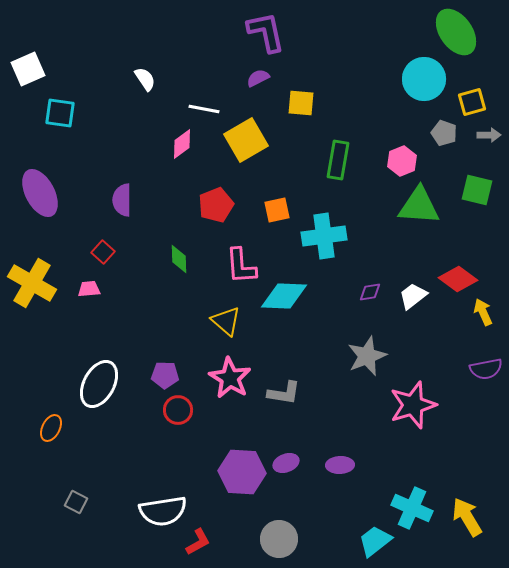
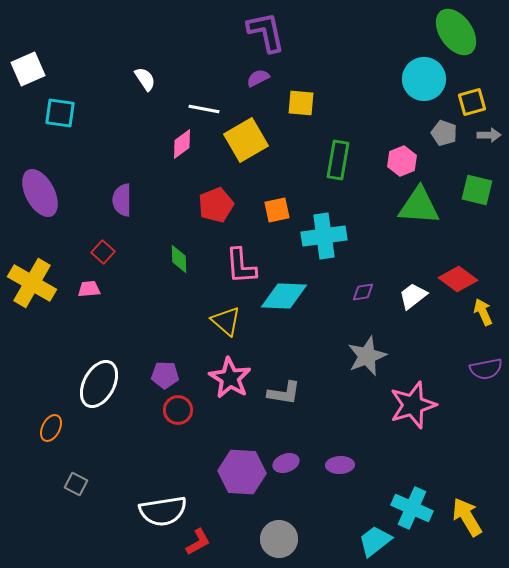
purple diamond at (370, 292): moved 7 px left
gray square at (76, 502): moved 18 px up
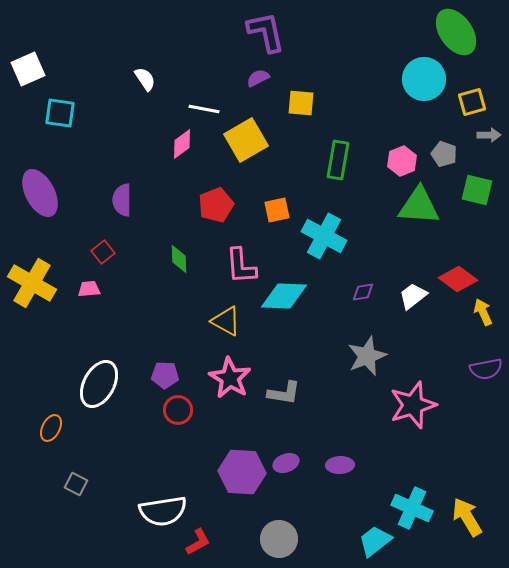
gray pentagon at (444, 133): moved 21 px down
cyan cross at (324, 236): rotated 36 degrees clockwise
red square at (103, 252): rotated 10 degrees clockwise
yellow triangle at (226, 321): rotated 12 degrees counterclockwise
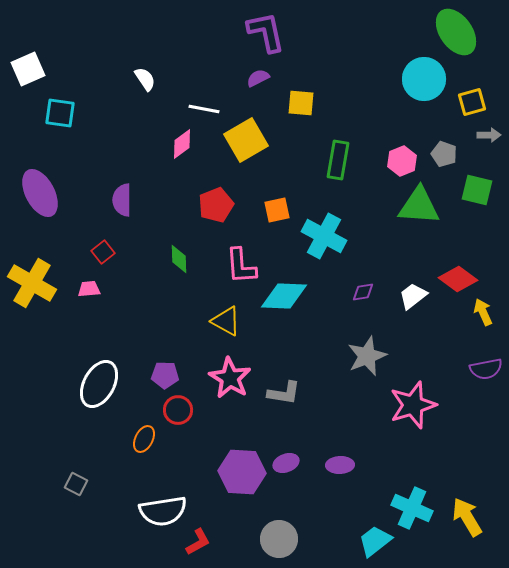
orange ellipse at (51, 428): moved 93 px right, 11 px down
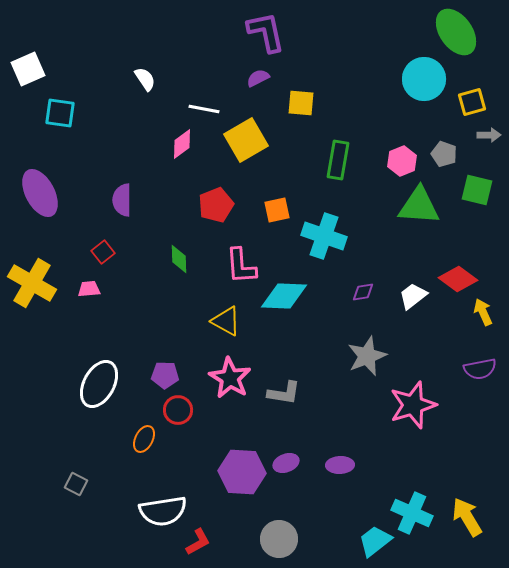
cyan cross at (324, 236): rotated 9 degrees counterclockwise
purple semicircle at (486, 369): moved 6 px left
cyan cross at (412, 508): moved 5 px down
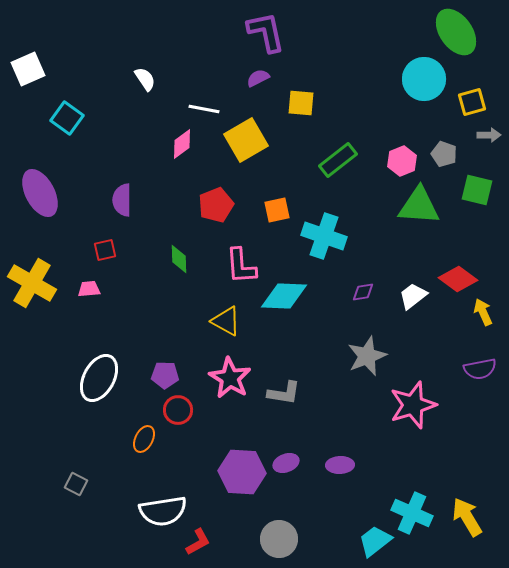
cyan square at (60, 113): moved 7 px right, 5 px down; rotated 28 degrees clockwise
green rectangle at (338, 160): rotated 42 degrees clockwise
red square at (103, 252): moved 2 px right, 2 px up; rotated 25 degrees clockwise
white ellipse at (99, 384): moved 6 px up
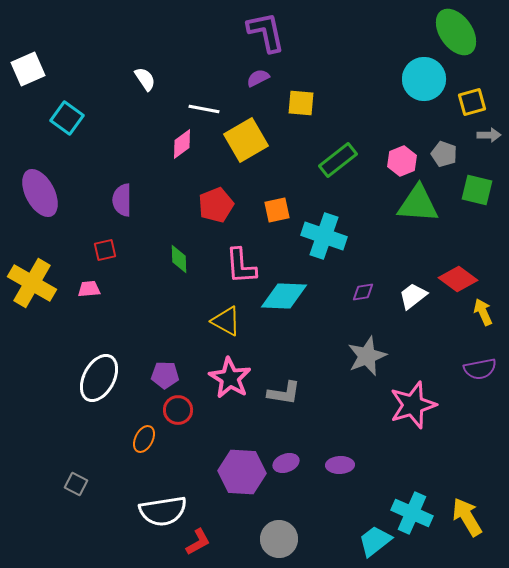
green triangle at (419, 206): moved 1 px left, 2 px up
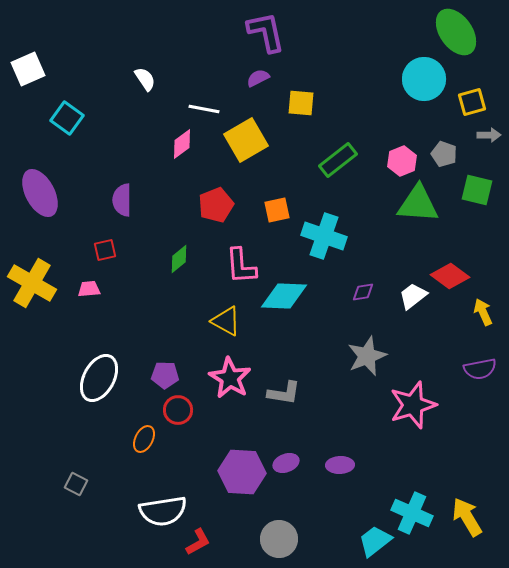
green diamond at (179, 259): rotated 52 degrees clockwise
red diamond at (458, 279): moved 8 px left, 3 px up
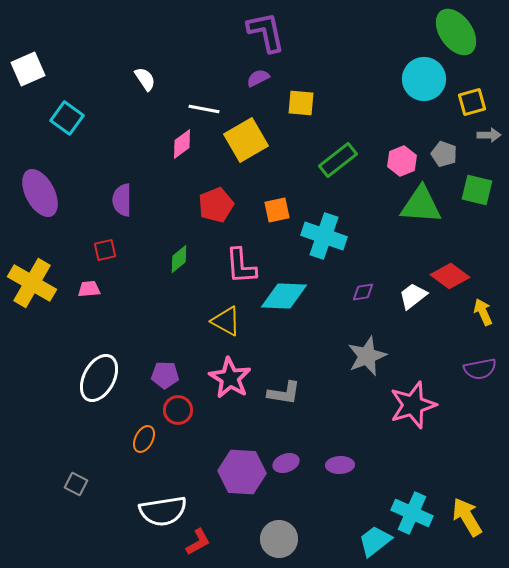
green triangle at (418, 204): moved 3 px right, 1 px down
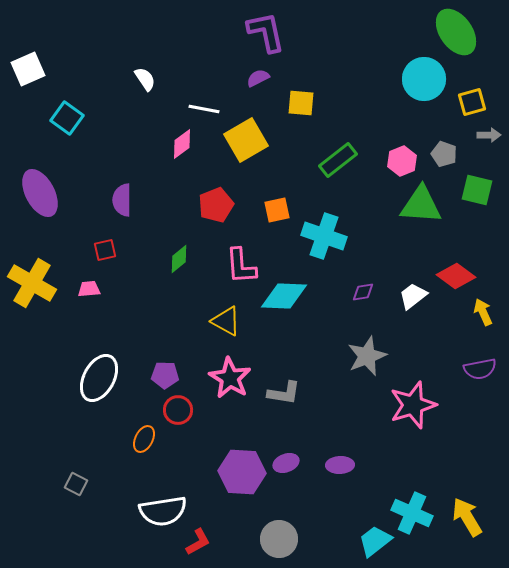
red diamond at (450, 276): moved 6 px right
